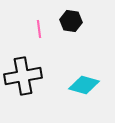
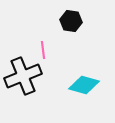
pink line: moved 4 px right, 21 px down
black cross: rotated 12 degrees counterclockwise
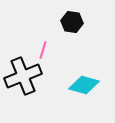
black hexagon: moved 1 px right, 1 px down
pink line: rotated 24 degrees clockwise
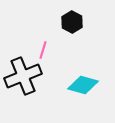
black hexagon: rotated 20 degrees clockwise
cyan diamond: moved 1 px left
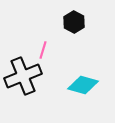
black hexagon: moved 2 px right
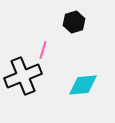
black hexagon: rotated 15 degrees clockwise
cyan diamond: rotated 20 degrees counterclockwise
